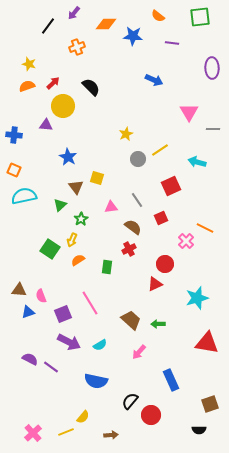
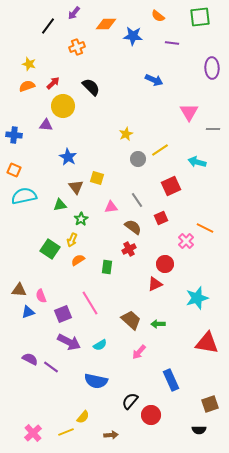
green triangle at (60, 205): rotated 32 degrees clockwise
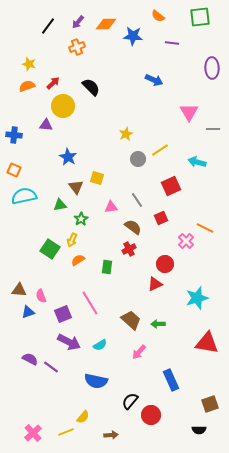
purple arrow at (74, 13): moved 4 px right, 9 px down
